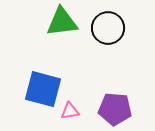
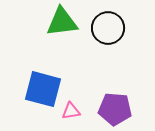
pink triangle: moved 1 px right
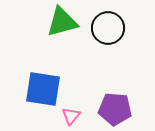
green triangle: rotated 8 degrees counterclockwise
blue square: rotated 6 degrees counterclockwise
pink triangle: moved 5 px down; rotated 42 degrees counterclockwise
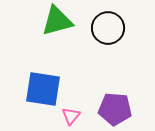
green triangle: moved 5 px left, 1 px up
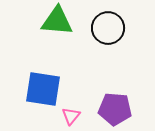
green triangle: rotated 20 degrees clockwise
